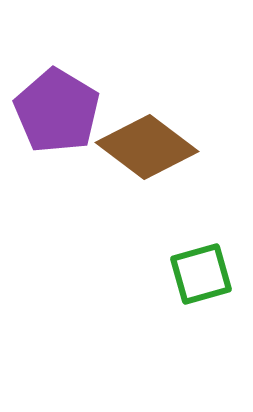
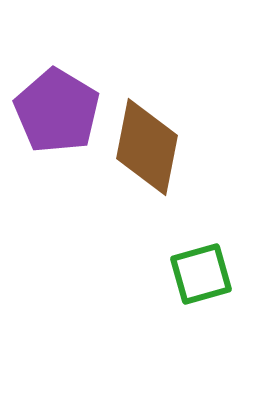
brown diamond: rotated 64 degrees clockwise
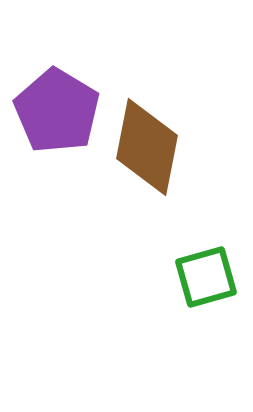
green square: moved 5 px right, 3 px down
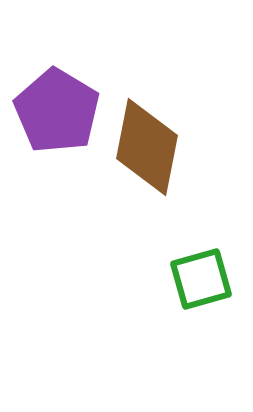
green square: moved 5 px left, 2 px down
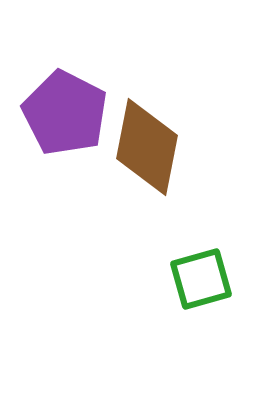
purple pentagon: moved 8 px right, 2 px down; rotated 4 degrees counterclockwise
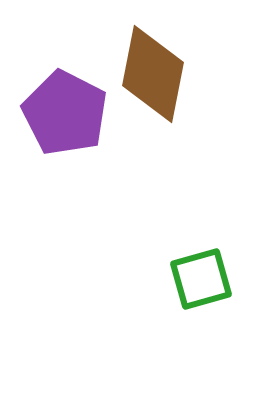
brown diamond: moved 6 px right, 73 px up
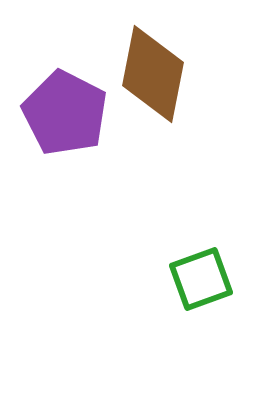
green square: rotated 4 degrees counterclockwise
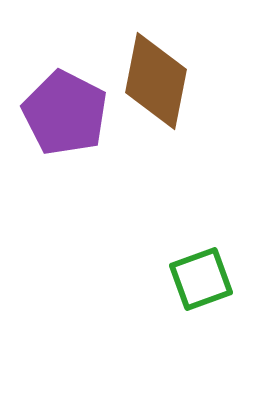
brown diamond: moved 3 px right, 7 px down
